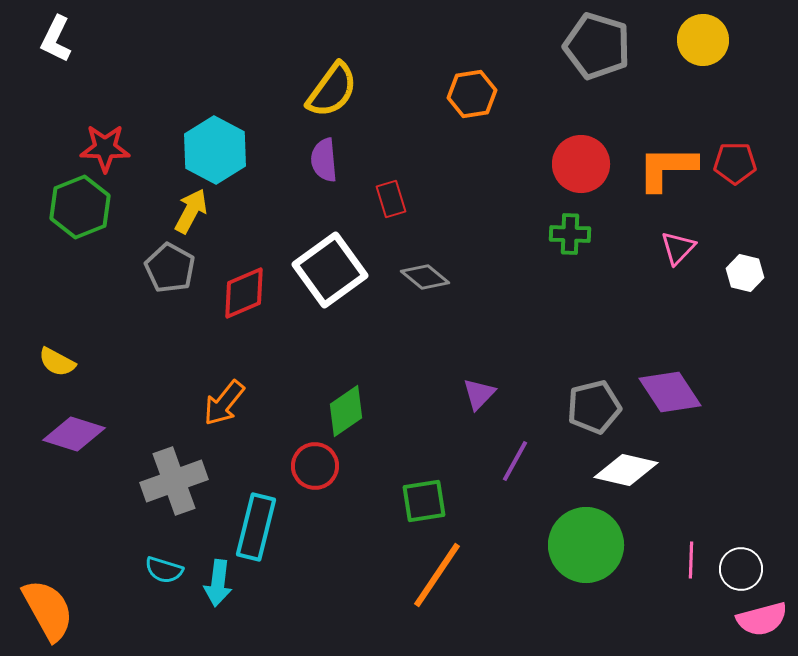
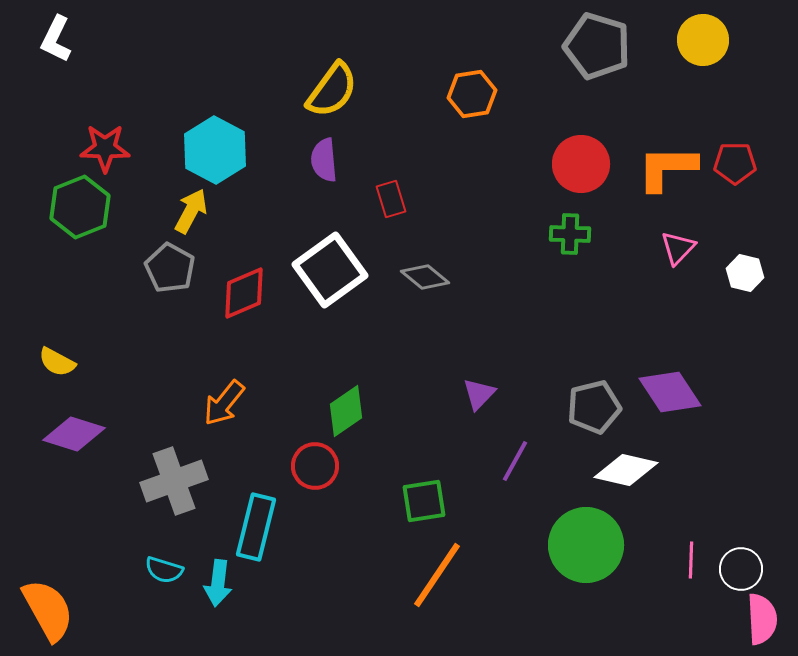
pink semicircle at (762, 619): rotated 78 degrees counterclockwise
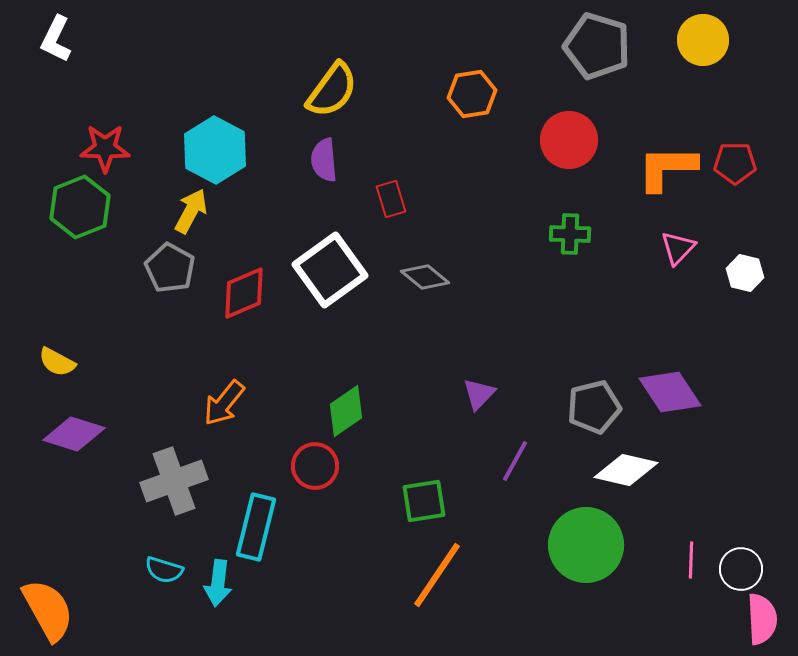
red circle at (581, 164): moved 12 px left, 24 px up
